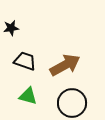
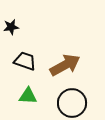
black star: moved 1 px up
green triangle: rotated 12 degrees counterclockwise
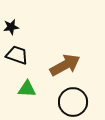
black trapezoid: moved 8 px left, 6 px up
green triangle: moved 1 px left, 7 px up
black circle: moved 1 px right, 1 px up
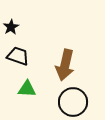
black star: rotated 21 degrees counterclockwise
black trapezoid: moved 1 px right, 1 px down
brown arrow: rotated 132 degrees clockwise
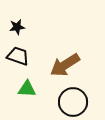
black star: moved 6 px right; rotated 21 degrees clockwise
brown arrow: rotated 44 degrees clockwise
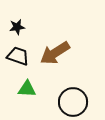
brown arrow: moved 10 px left, 12 px up
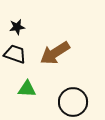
black trapezoid: moved 3 px left, 2 px up
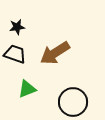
green triangle: rotated 24 degrees counterclockwise
